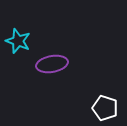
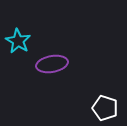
cyan star: rotated 10 degrees clockwise
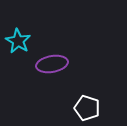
white pentagon: moved 18 px left
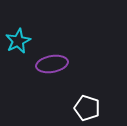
cyan star: rotated 15 degrees clockwise
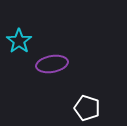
cyan star: moved 1 px right; rotated 10 degrees counterclockwise
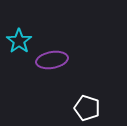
purple ellipse: moved 4 px up
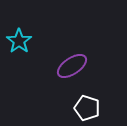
purple ellipse: moved 20 px right, 6 px down; rotated 24 degrees counterclockwise
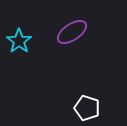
purple ellipse: moved 34 px up
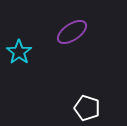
cyan star: moved 11 px down
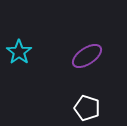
purple ellipse: moved 15 px right, 24 px down
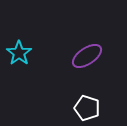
cyan star: moved 1 px down
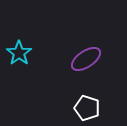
purple ellipse: moved 1 px left, 3 px down
